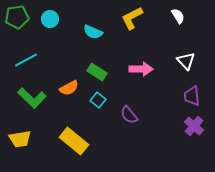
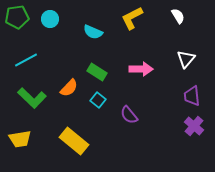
white triangle: moved 2 px up; rotated 24 degrees clockwise
orange semicircle: rotated 18 degrees counterclockwise
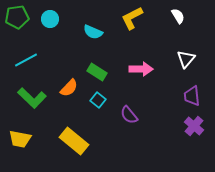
yellow trapezoid: rotated 20 degrees clockwise
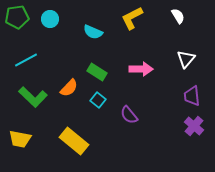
green L-shape: moved 1 px right, 1 px up
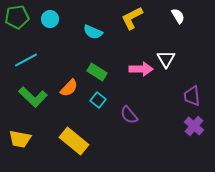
white triangle: moved 20 px left; rotated 12 degrees counterclockwise
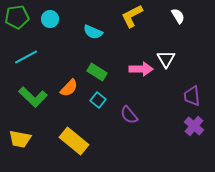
yellow L-shape: moved 2 px up
cyan line: moved 3 px up
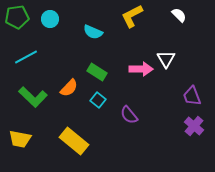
white semicircle: moved 1 px right, 1 px up; rotated 14 degrees counterclockwise
purple trapezoid: rotated 15 degrees counterclockwise
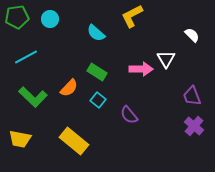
white semicircle: moved 13 px right, 20 px down
cyan semicircle: moved 3 px right, 1 px down; rotated 18 degrees clockwise
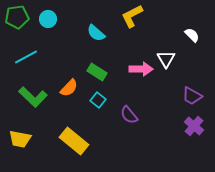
cyan circle: moved 2 px left
purple trapezoid: rotated 40 degrees counterclockwise
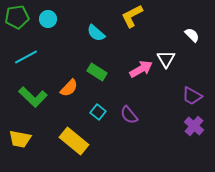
pink arrow: rotated 30 degrees counterclockwise
cyan square: moved 12 px down
